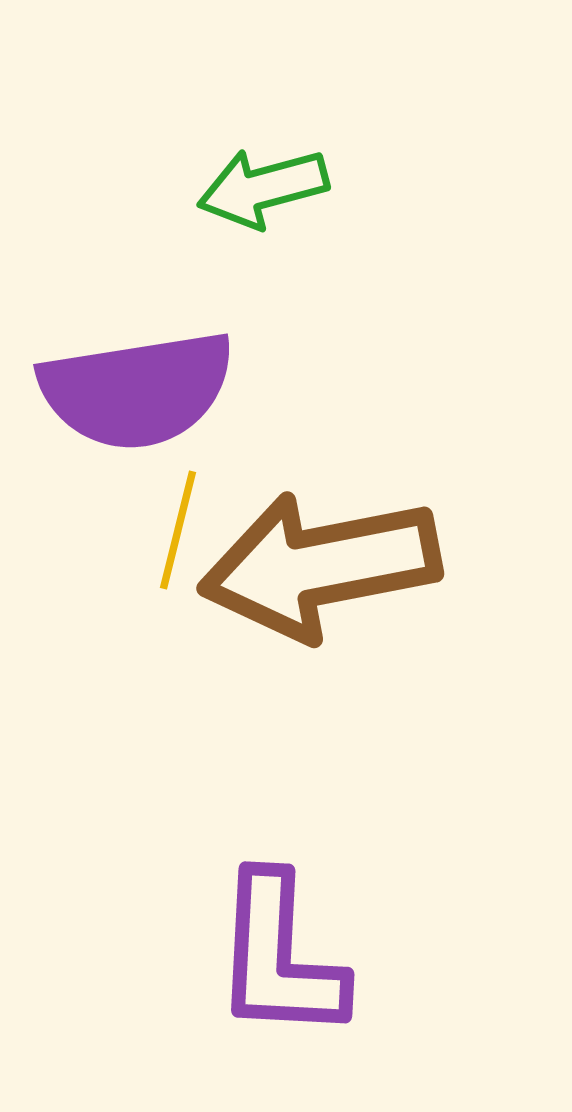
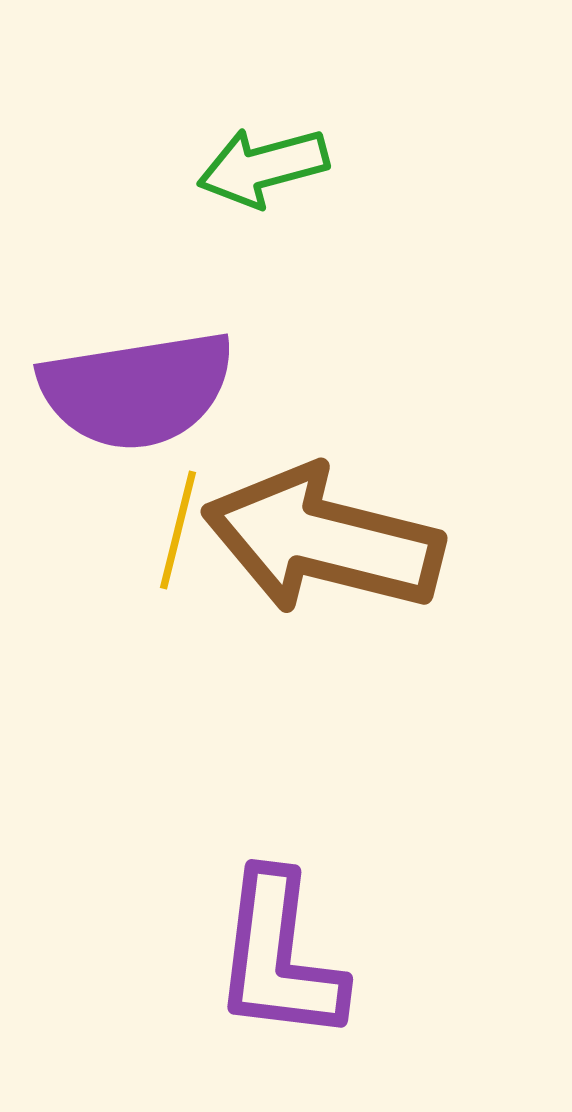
green arrow: moved 21 px up
brown arrow: moved 3 px right, 26 px up; rotated 25 degrees clockwise
purple L-shape: rotated 4 degrees clockwise
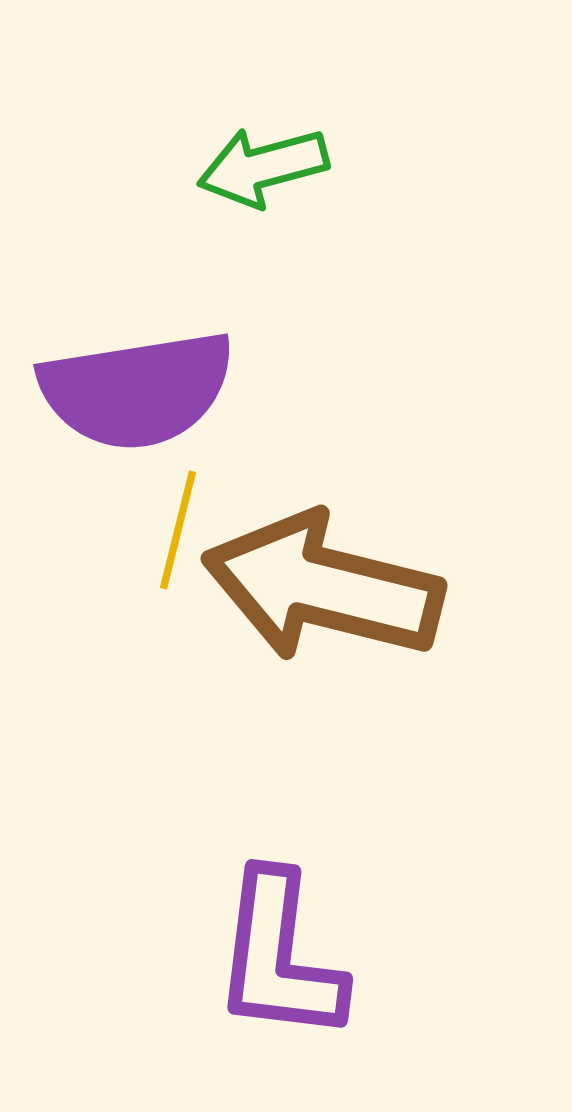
brown arrow: moved 47 px down
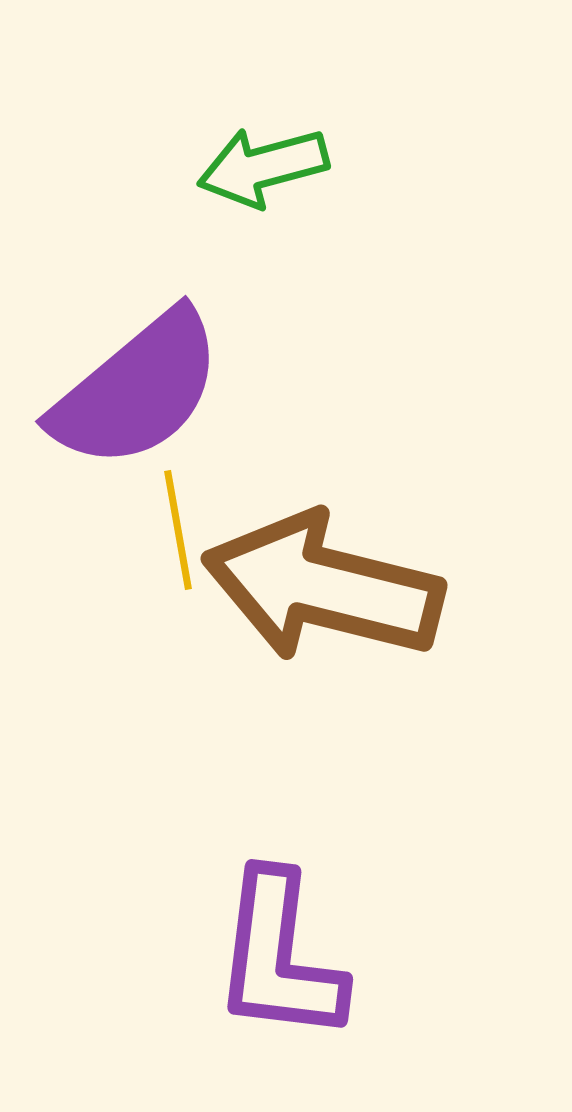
purple semicircle: rotated 31 degrees counterclockwise
yellow line: rotated 24 degrees counterclockwise
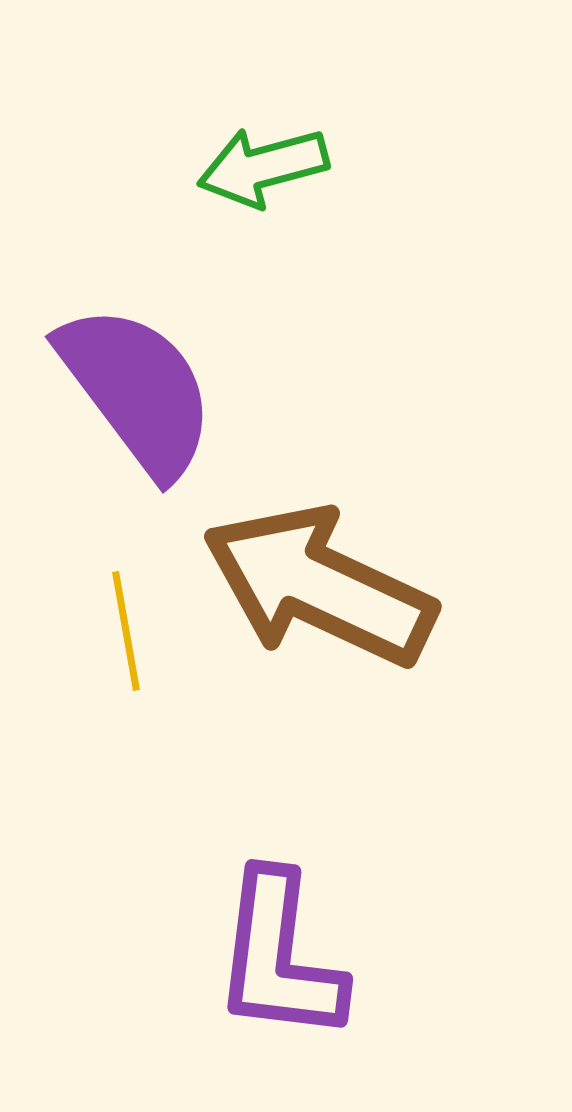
purple semicircle: rotated 87 degrees counterclockwise
yellow line: moved 52 px left, 101 px down
brown arrow: moved 4 px left, 1 px up; rotated 11 degrees clockwise
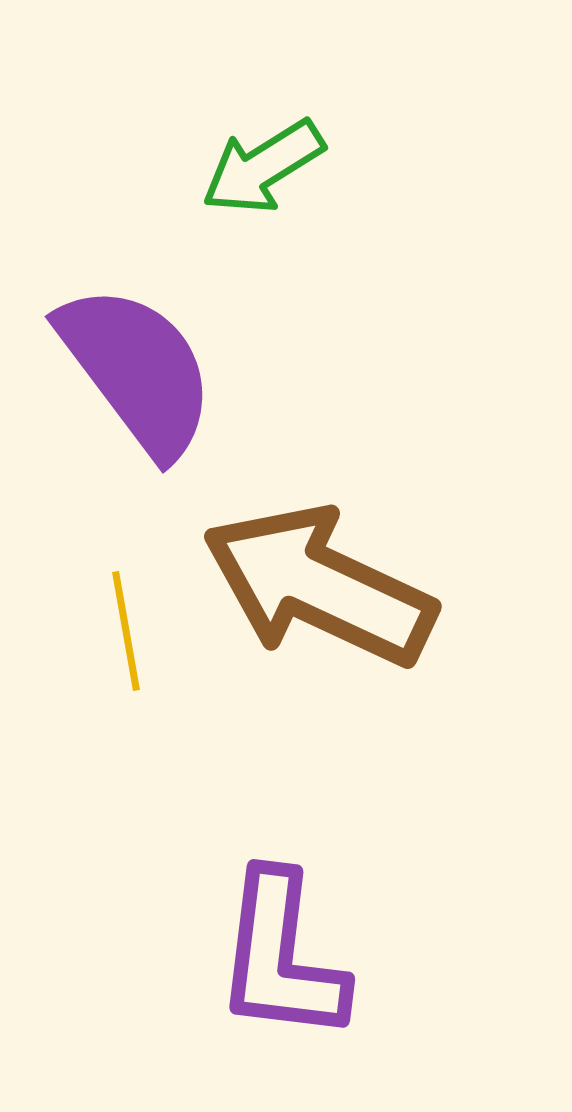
green arrow: rotated 17 degrees counterclockwise
purple semicircle: moved 20 px up
purple L-shape: moved 2 px right
